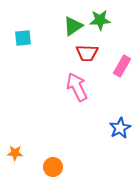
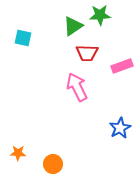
green star: moved 5 px up
cyan square: rotated 18 degrees clockwise
pink rectangle: rotated 40 degrees clockwise
orange star: moved 3 px right
orange circle: moved 3 px up
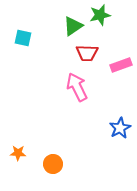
green star: rotated 10 degrees counterclockwise
pink rectangle: moved 1 px left, 1 px up
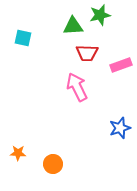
green triangle: rotated 30 degrees clockwise
blue star: rotated 10 degrees clockwise
